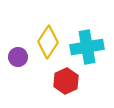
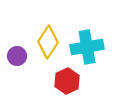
purple circle: moved 1 px left, 1 px up
red hexagon: moved 1 px right
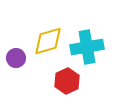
yellow diamond: moved 1 px up; rotated 40 degrees clockwise
purple circle: moved 1 px left, 2 px down
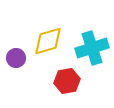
cyan cross: moved 5 px right, 1 px down; rotated 8 degrees counterclockwise
red hexagon: rotated 15 degrees clockwise
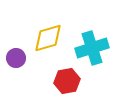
yellow diamond: moved 3 px up
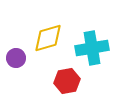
cyan cross: rotated 8 degrees clockwise
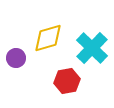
cyan cross: rotated 36 degrees counterclockwise
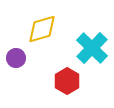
yellow diamond: moved 6 px left, 9 px up
red hexagon: rotated 20 degrees counterclockwise
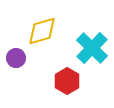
yellow diamond: moved 2 px down
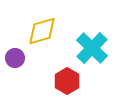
purple circle: moved 1 px left
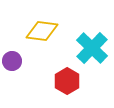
yellow diamond: rotated 24 degrees clockwise
purple circle: moved 3 px left, 3 px down
